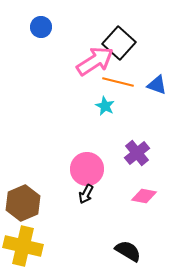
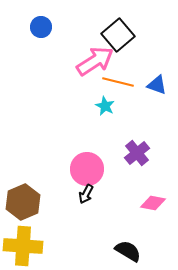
black square: moved 1 px left, 8 px up; rotated 8 degrees clockwise
pink diamond: moved 9 px right, 7 px down
brown hexagon: moved 1 px up
yellow cross: rotated 9 degrees counterclockwise
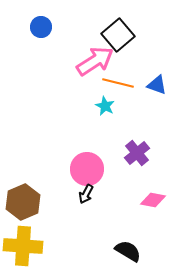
orange line: moved 1 px down
pink diamond: moved 3 px up
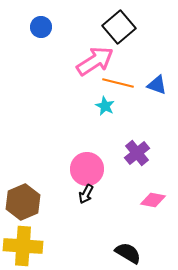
black square: moved 1 px right, 8 px up
black semicircle: moved 2 px down
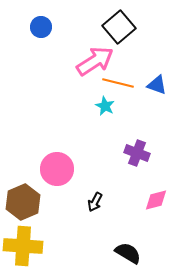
purple cross: rotated 30 degrees counterclockwise
pink circle: moved 30 px left
black arrow: moved 9 px right, 8 px down
pink diamond: moved 3 px right; rotated 25 degrees counterclockwise
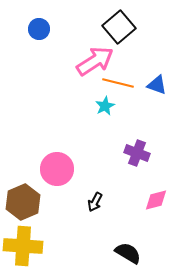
blue circle: moved 2 px left, 2 px down
cyan star: rotated 18 degrees clockwise
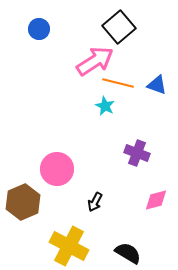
cyan star: rotated 18 degrees counterclockwise
yellow cross: moved 46 px right; rotated 24 degrees clockwise
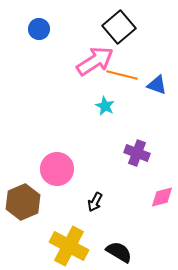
orange line: moved 4 px right, 8 px up
pink diamond: moved 6 px right, 3 px up
black semicircle: moved 9 px left, 1 px up
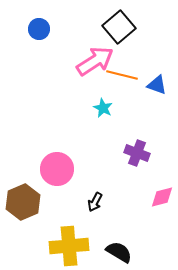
cyan star: moved 2 px left, 2 px down
yellow cross: rotated 33 degrees counterclockwise
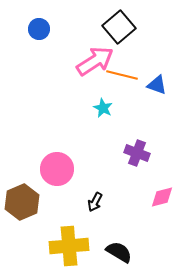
brown hexagon: moved 1 px left
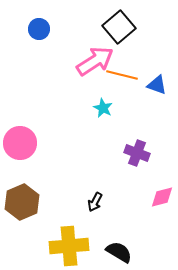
pink circle: moved 37 px left, 26 px up
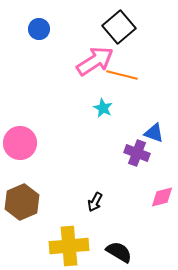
blue triangle: moved 3 px left, 48 px down
